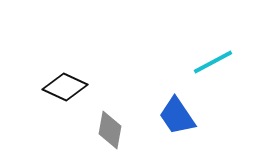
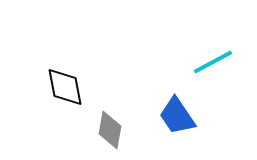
black diamond: rotated 54 degrees clockwise
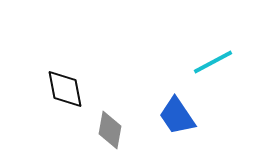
black diamond: moved 2 px down
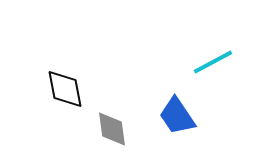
gray diamond: moved 2 px right, 1 px up; rotated 18 degrees counterclockwise
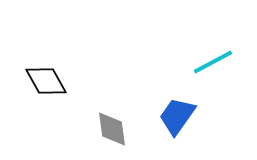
black diamond: moved 19 px left, 8 px up; rotated 18 degrees counterclockwise
blue trapezoid: rotated 69 degrees clockwise
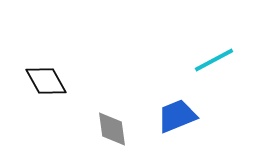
cyan line: moved 1 px right, 2 px up
blue trapezoid: rotated 33 degrees clockwise
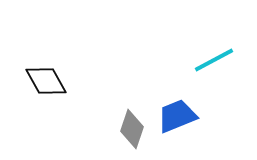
gray diamond: moved 20 px right; rotated 27 degrees clockwise
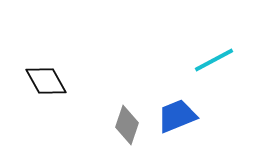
gray diamond: moved 5 px left, 4 px up
